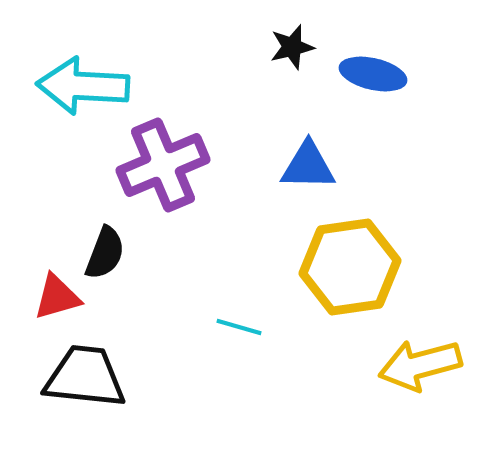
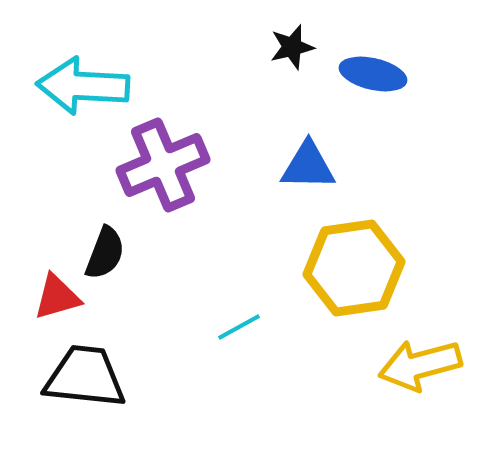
yellow hexagon: moved 4 px right, 1 px down
cyan line: rotated 45 degrees counterclockwise
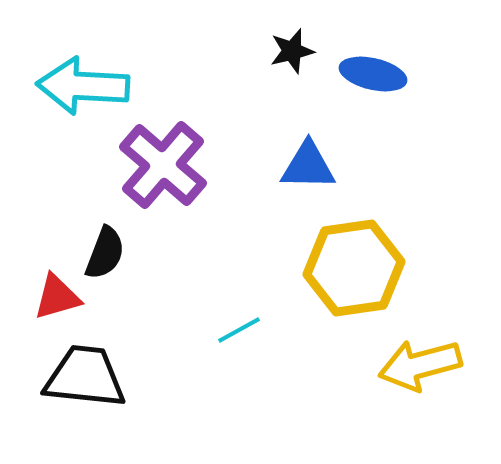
black star: moved 4 px down
purple cross: rotated 26 degrees counterclockwise
cyan line: moved 3 px down
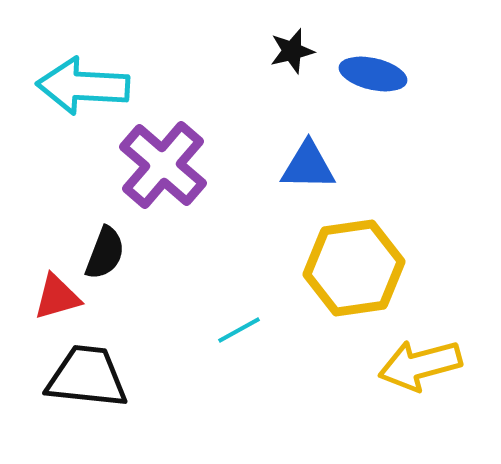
black trapezoid: moved 2 px right
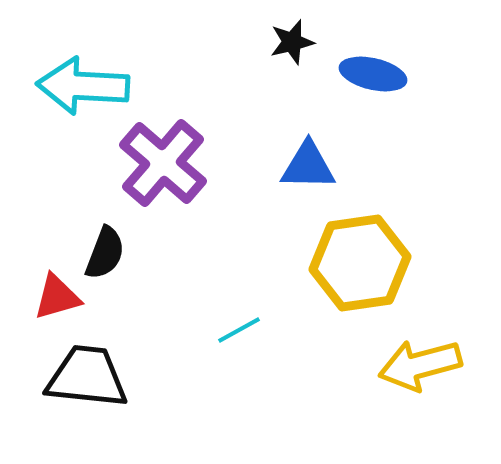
black star: moved 9 px up
purple cross: moved 2 px up
yellow hexagon: moved 6 px right, 5 px up
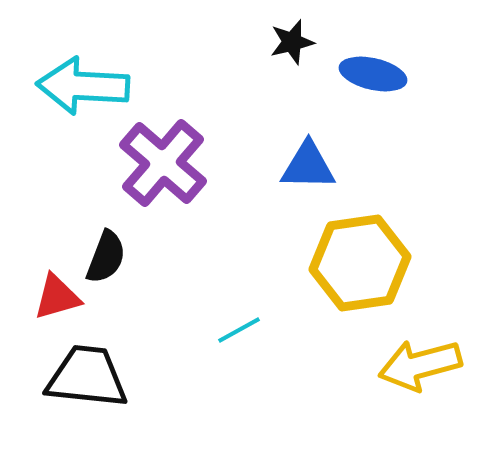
black semicircle: moved 1 px right, 4 px down
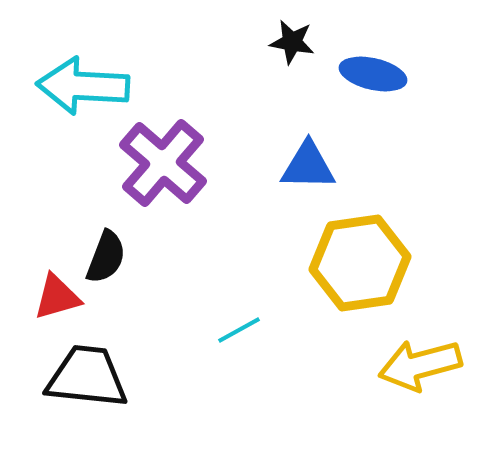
black star: rotated 24 degrees clockwise
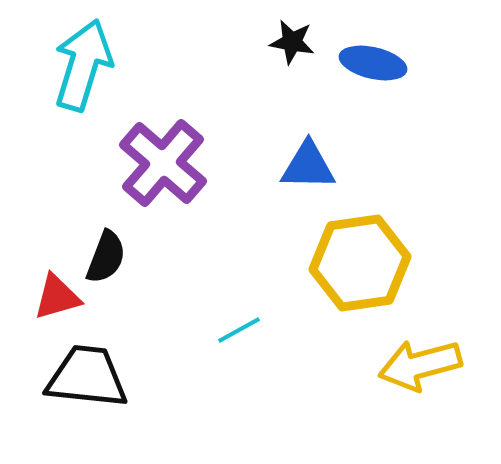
blue ellipse: moved 11 px up
cyan arrow: moved 21 px up; rotated 104 degrees clockwise
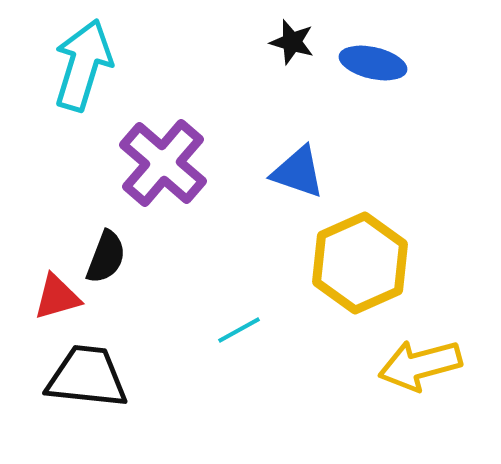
black star: rotated 6 degrees clockwise
blue triangle: moved 10 px left, 6 px down; rotated 18 degrees clockwise
yellow hexagon: rotated 16 degrees counterclockwise
